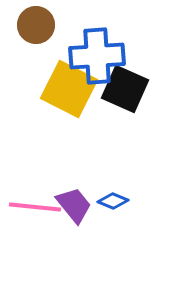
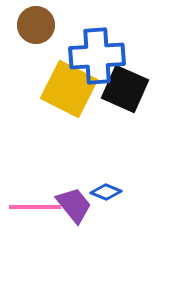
blue diamond: moved 7 px left, 9 px up
pink line: rotated 6 degrees counterclockwise
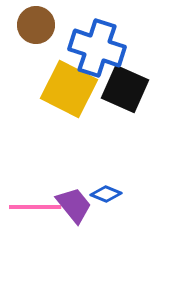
blue cross: moved 8 px up; rotated 22 degrees clockwise
blue diamond: moved 2 px down
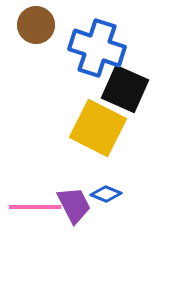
yellow square: moved 29 px right, 39 px down
purple trapezoid: rotated 12 degrees clockwise
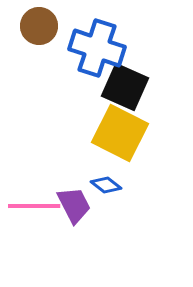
brown circle: moved 3 px right, 1 px down
black square: moved 2 px up
yellow square: moved 22 px right, 5 px down
blue diamond: moved 9 px up; rotated 16 degrees clockwise
pink line: moved 1 px left, 1 px up
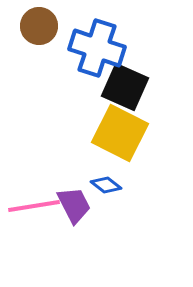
pink line: rotated 9 degrees counterclockwise
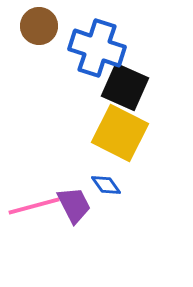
blue diamond: rotated 16 degrees clockwise
pink line: rotated 6 degrees counterclockwise
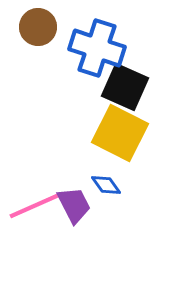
brown circle: moved 1 px left, 1 px down
pink line: rotated 9 degrees counterclockwise
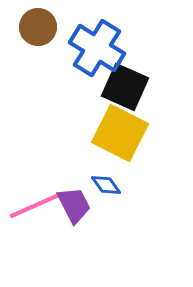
blue cross: rotated 14 degrees clockwise
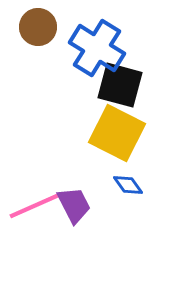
black square: moved 5 px left, 2 px up; rotated 9 degrees counterclockwise
yellow square: moved 3 px left
blue diamond: moved 22 px right
